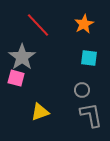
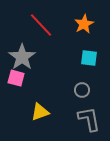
red line: moved 3 px right
gray L-shape: moved 2 px left, 4 px down
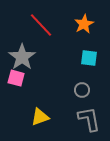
yellow triangle: moved 5 px down
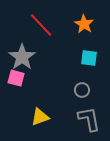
orange star: rotated 12 degrees counterclockwise
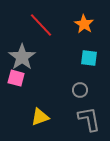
gray circle: moved 2 px left
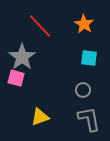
red line: moved 1 px left, 1 px down
gray circle: moved 3 px right
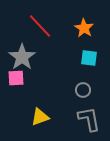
orange star: moved 4 px down
pink square: rotated 18 degrees counterclockwise
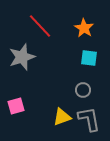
gray star: rotated 16 degrees clockwise
pink square: moved 28 px down; rotated 12 degrees counterclockwise
yellow triangle: moved 22 px right
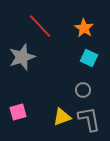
cyan square: rotated 18 degrees clockwise
pink square: moved 2 px right, 6 px down
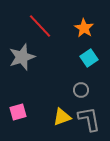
cyan square: rotated 30 degrees clockwise
gray circle: moved 2 px left
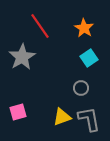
red line: rotated 8 degrees clockwise
gray star: rotated 12 degrees counterclockwise
gray circle: moved 2 px up
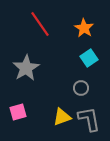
red line: moved 2 px up
gray star: moved 4 px right, 11 px down
